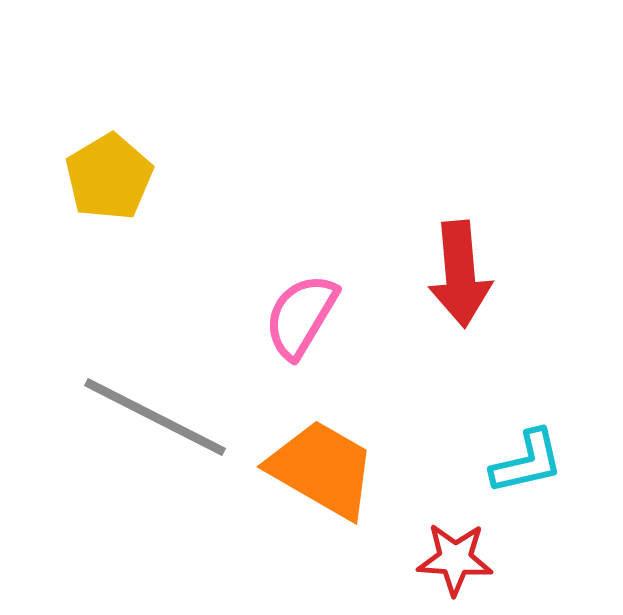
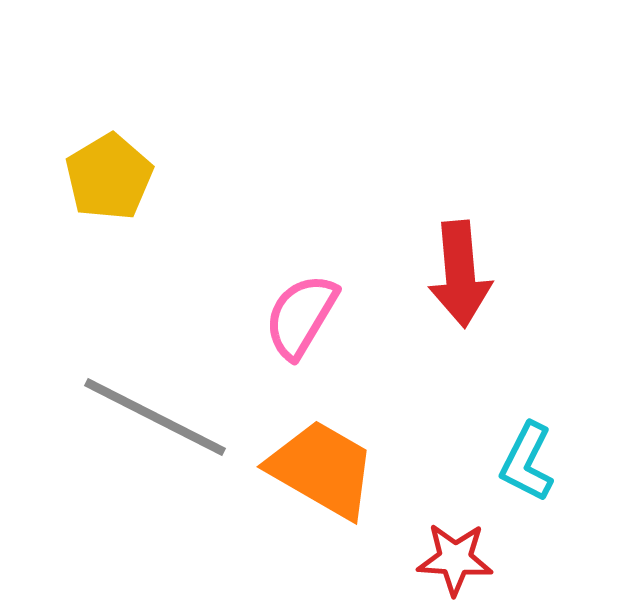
cyan L-shape: rotated 130 degrees clockwise
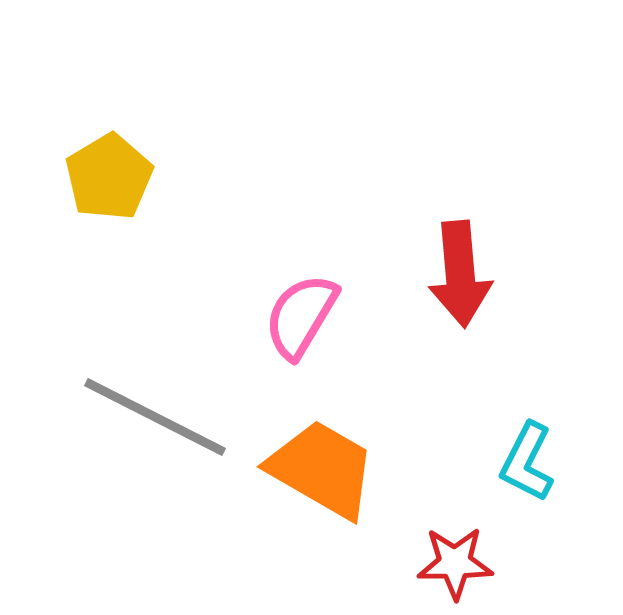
red star: moved 4 px down; rotated 4 degrees counterclockwise
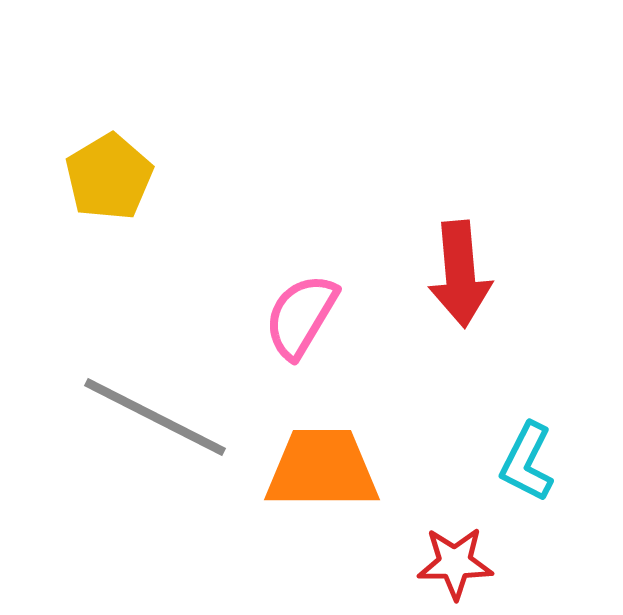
orange trapezoid: rotated 30 degrees counterclockwise
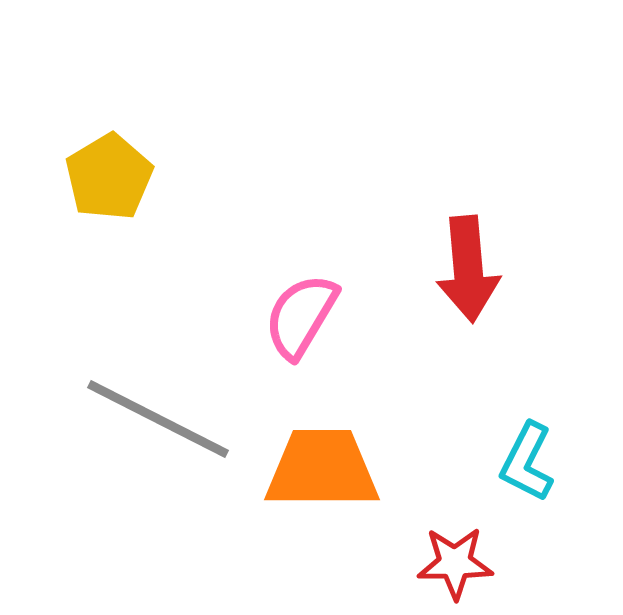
red arrow: moved 8 px right, 5 px up
gray line: moved 3 px right, 2 px down
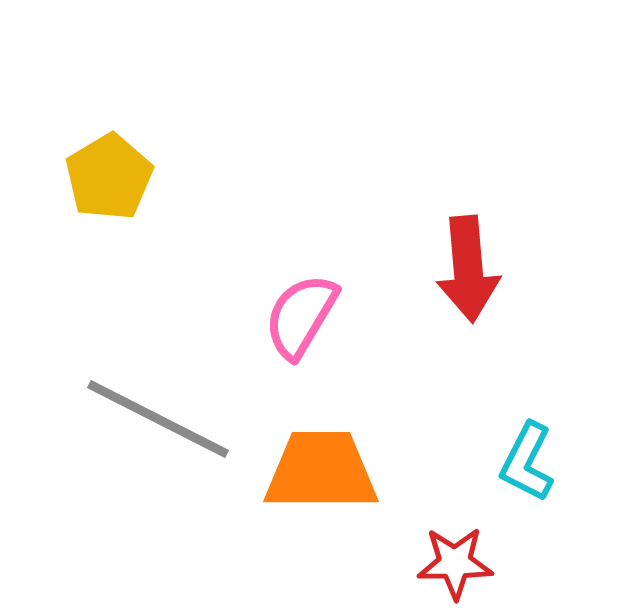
orange trapezoid: moved 1 px left, 2 px down
